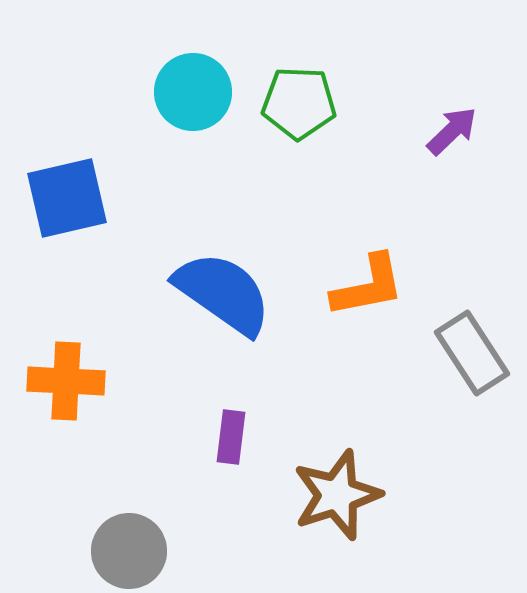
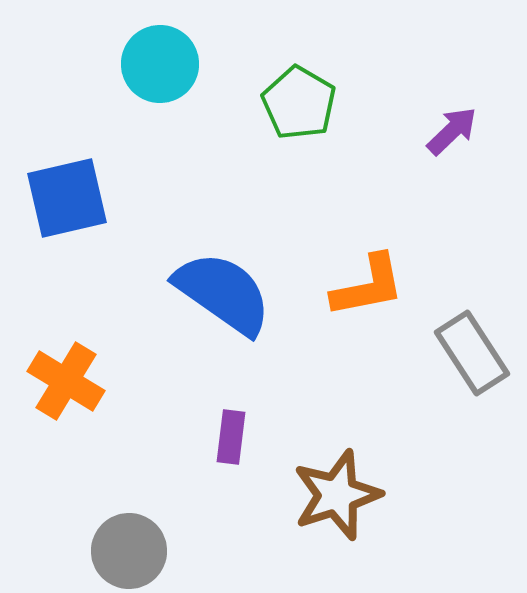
cyan circle: moved 33 px left, 28 px up
green pentagon: rotated 28 degrees clockwise
orange cross: rotated 28 degrees clockwise
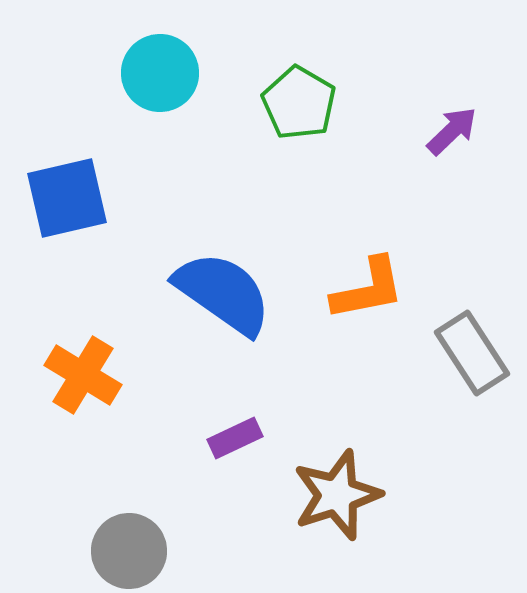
cyan circle: moved 9 px down
orange L-shape: moved 3 px down
orange cross: moved 17 px right, 6 px up
purple rectangle: moved 4 px right, 1 px down; rotated 58 degrees clockwise
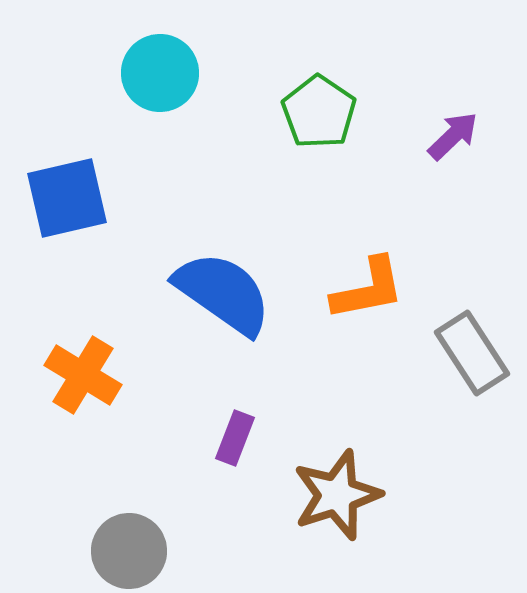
green pentagon: moved 20 px right, 9 px down; rotated 4 degrees clockwise
purple arrow: moved 1 px right, 5 px down
purple rectangle: rotated 44 degrees counterclockwise
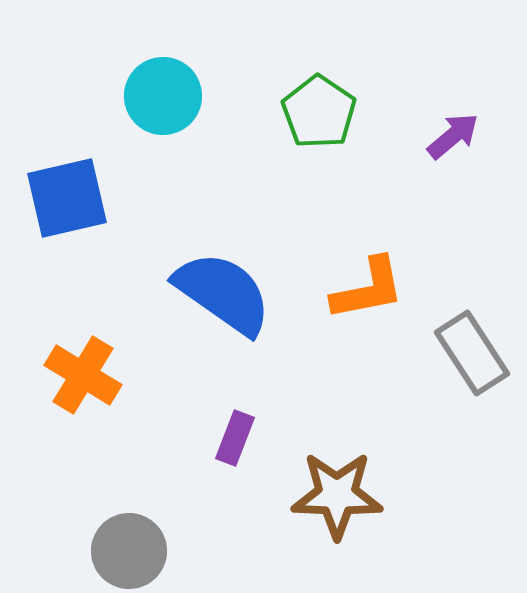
cyan circle: moved 3 px right, 23 px down
purple arrow: rotated 4 degrees clockwise
brown star: rotated 20 degrees clockwise
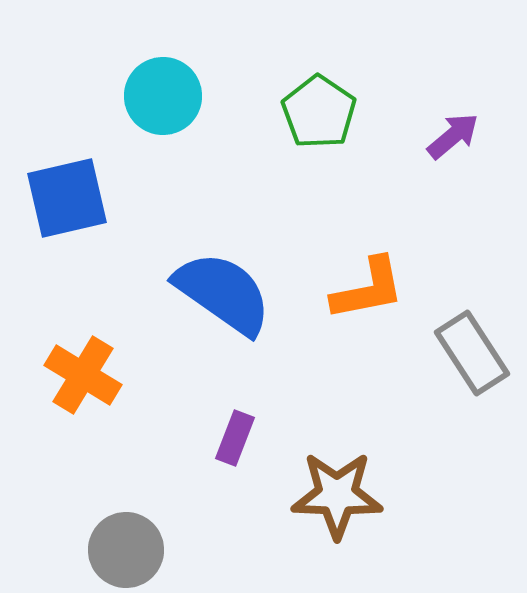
gray circle: moved 3 px left, 1 px up
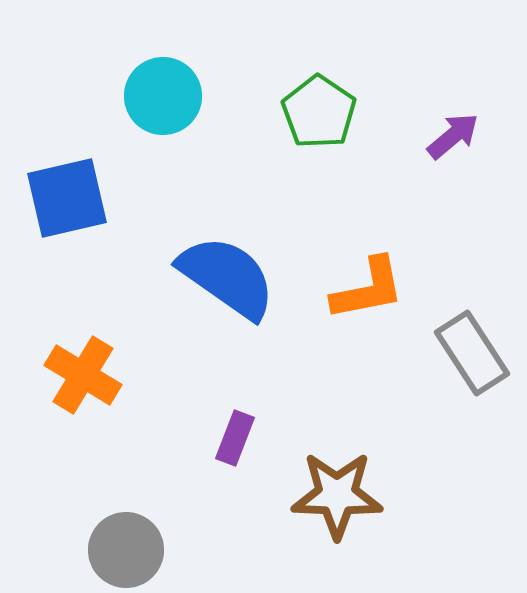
blue semicircle: moved 4 px right, 16 px up
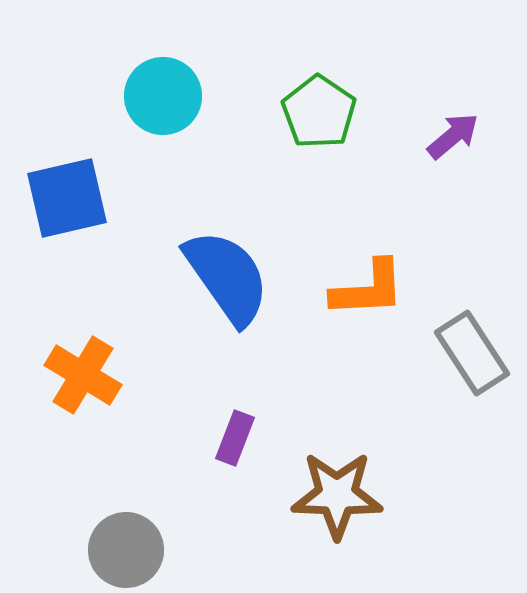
blue semicircle: rotated 20 degrees clockwise
orange L-shape: rotated 8 degrees clockwise
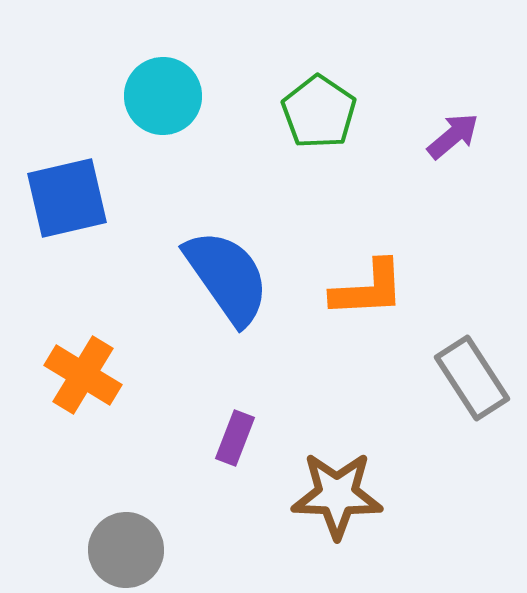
gray rectangle: moved 25 px down
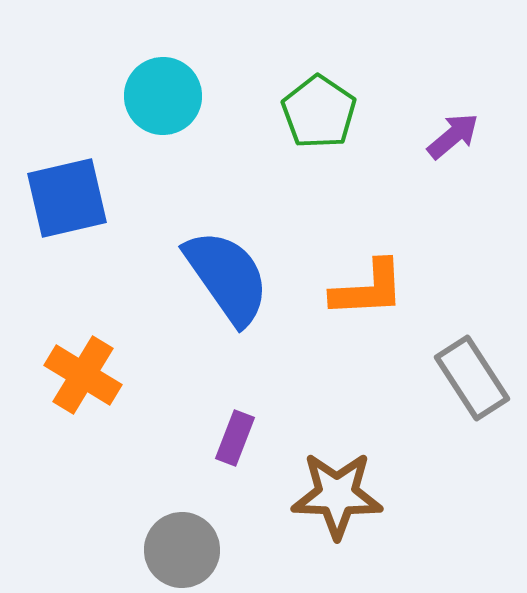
gray circle: moved 56 px right
